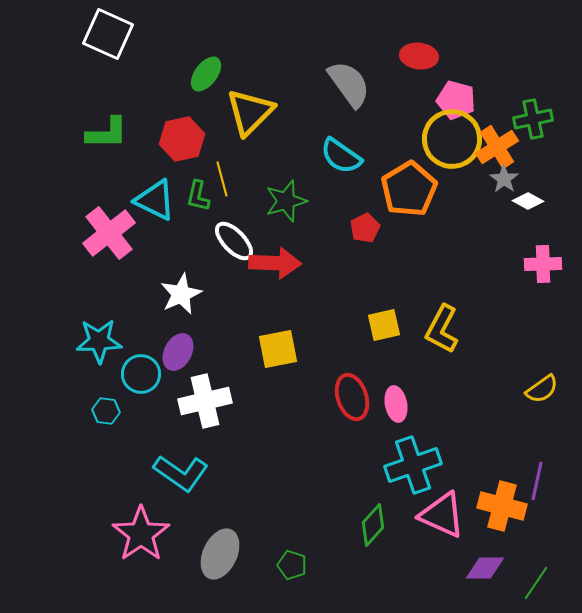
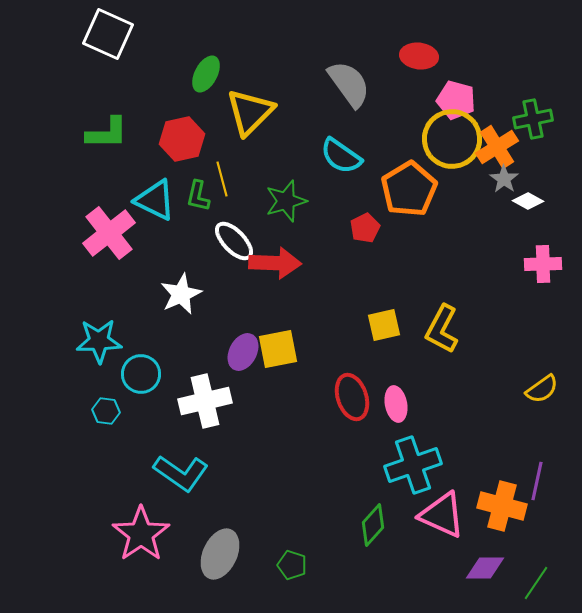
green ellipse at (206, 74): rotated 9 degrees counterclockwise
purple ellipse at (178, 352): moved 65 px right
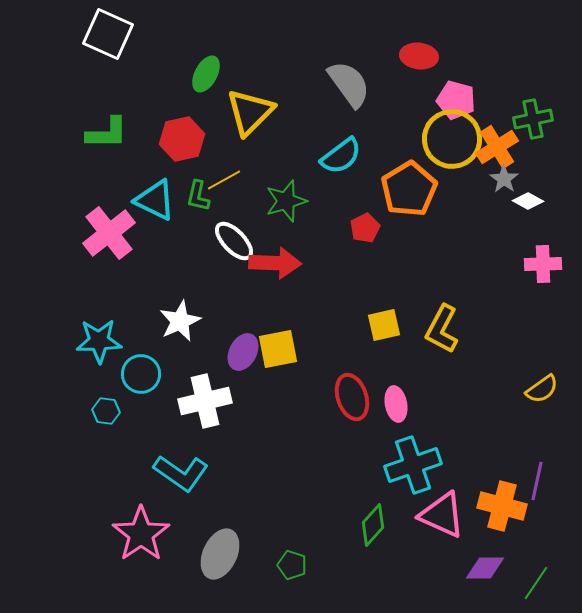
cyan semicircle at (341, 156): rotated 72 degrees counterclockwise
yellow line at (222, 179): moved 2 px right, 1 px down; rotated 76 degrees clockwise
white star at (181, 294): moved 1 px left, 27 px down
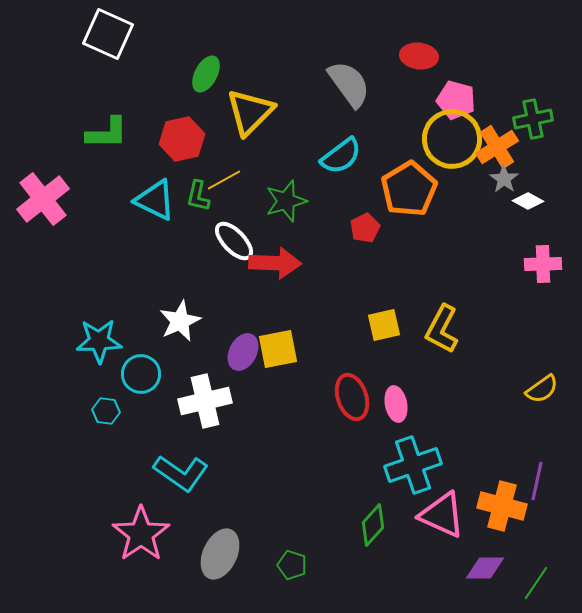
pink cross at (109, 233): moved 66 px left, 34 px up
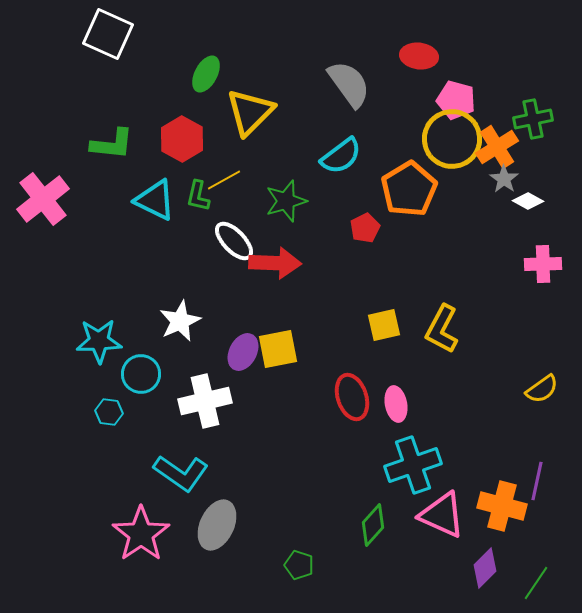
green L-shape at (107, 133): moved 5 px right, 11 px down; rotated 6 degrees clockwise
red hexagon at (182, 139): rotated 18 degrees counterclockwise
cyan hexagon at (106, 411): moved 3 px right, 1 px down
gray ellipse at (220, 554): moved 3 px left, 29 px up
green pentagon at (292, 565): moved 7 px right
purple diamond at (485, 568): rotated 45 degrees counterclockwise
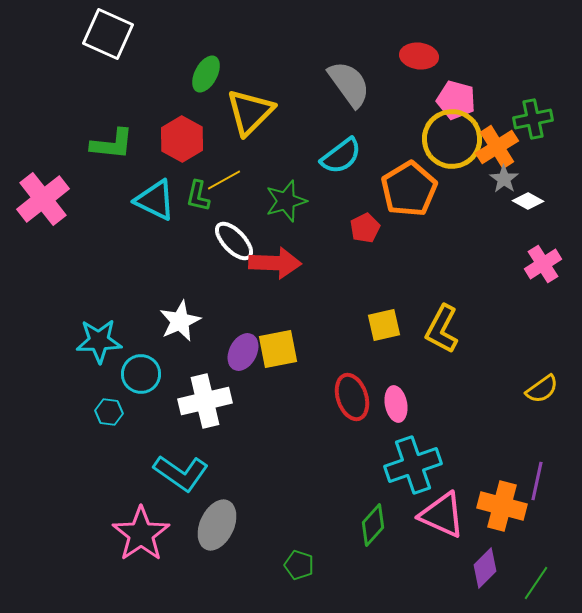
pink cross at (543, 264): rotated 30 degrees counterclockwise
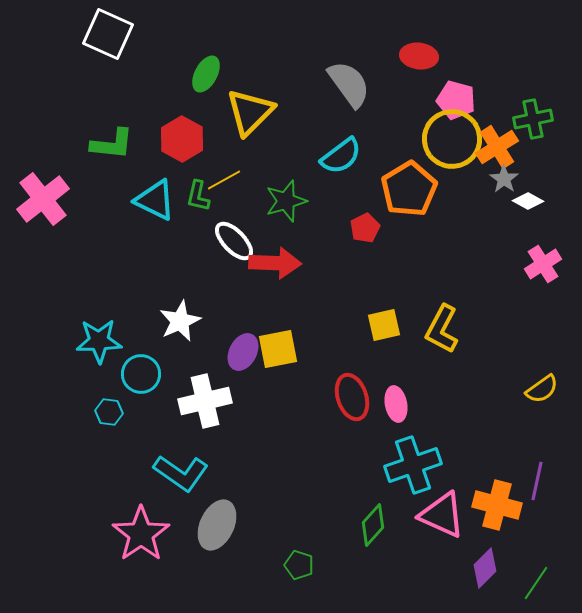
orange cross at (502, 506): moved 5 px left, 1 px up
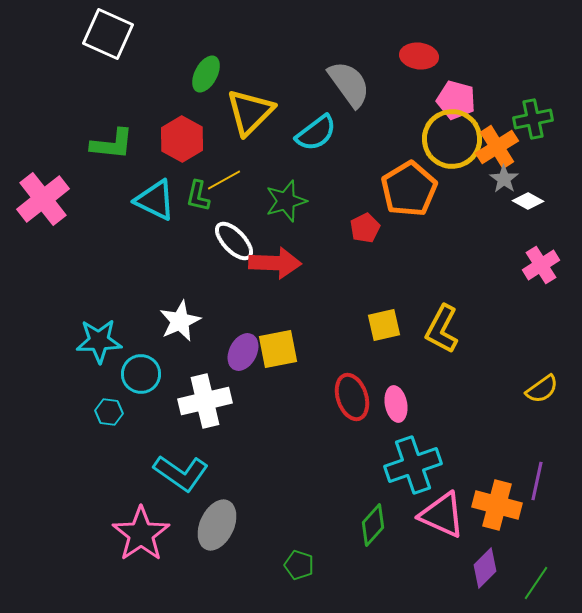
cyan semicircle at (341, 156): moved 25 px left, 23 px up
pink cross at (543, 264): moved 2 px left, 1 px down
